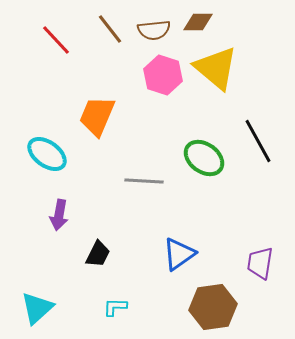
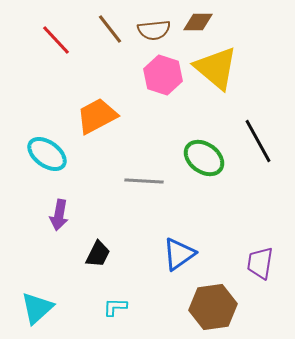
orange trapezoid: rotated 39 degrees clockwise
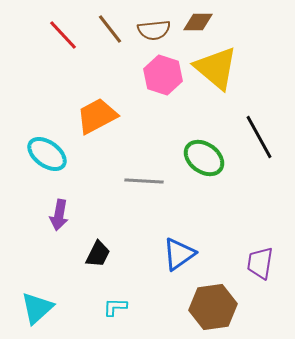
red line: moved 7 px right, 5 px up
black line: moved 1 px right, 4 px up
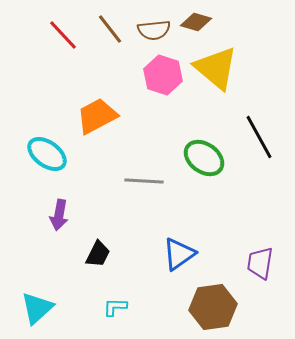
brown diamond: moved 2 px left; rotated 16 degrees clockwise
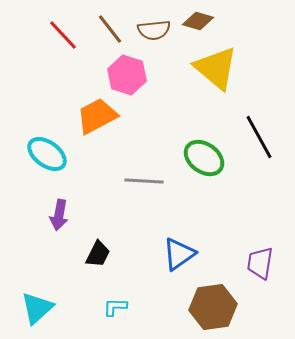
brown diamond: moved 2 px right, 1 px up
pink hexagon: moved 36 px left
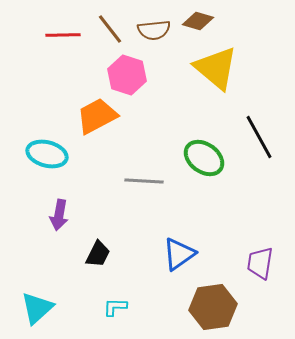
red line: rotated 48 degrees counterclockwise
cyan ellipse: rotated 21 degrees counterclockwise
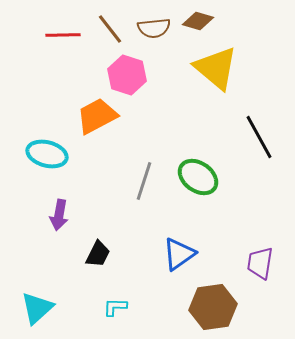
brown semicircle: moved 2 px up
green ellipse: moved 6 px left, 19 px down
gray line: rotated 75 degrees counterclockwise
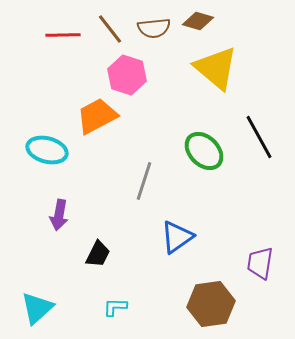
cyan ellipse: moved 4 px up
green ellipse: moved 6 px right, 26 px up; rotated 9 degrees clockwise
blue triangle: moved 2 px left, 17 px up
brown hexagon: moved 2 px left, 3 px up
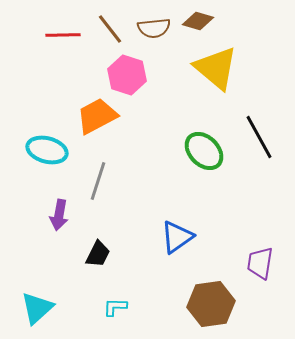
gray line: moved 46 px left
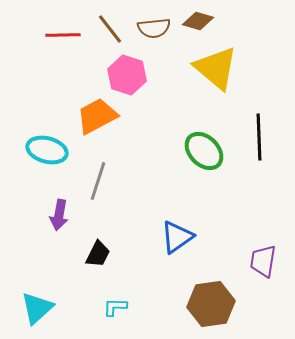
black line: rotated 27 degrees clockwise
purple trapezoid: moved 3 px right, 2 px up
